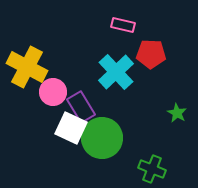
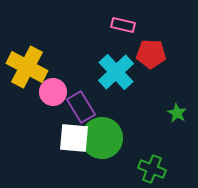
white square: moved 3 px right, 10 px down; rotated 20 degrees counterclockwise
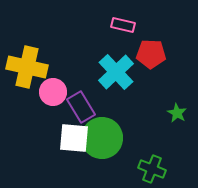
yellow cross: rotated 15 degrees counterclockwise
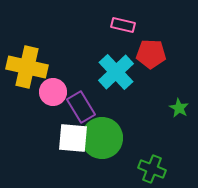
green star: moved 2 px right, 5 px up
white square: moved 1 px left
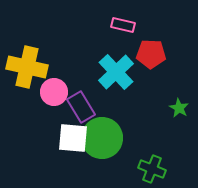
pink circle: moved 1 px right
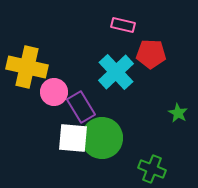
green star: moved 1 px left, 5 px down
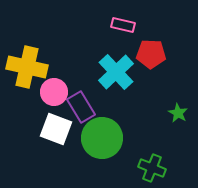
white square: moved 17 px left, 9 px up; rotated 16 degrees clockwise
green cross: moved 1 px up
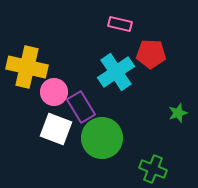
pink rectangle: moved 3 px left, 1 px up
cyan cross: rotated 9 degrees clockwise
green star: rotated 24 degrees clockwise
green cross: moved 1 px right, 1 px down
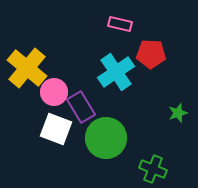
yellow cross: moved 1 px down; rotated 27 degrees clockwise
green circle: moved 4 px right
